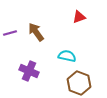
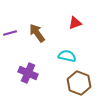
red triangle: moved 4 px left, 6 px down
brown arrow: moved 1 px right, 1 px down
purple cross: moved 1 px left, 2 px down
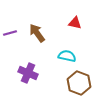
red triangle: rotated 32 degrees clockwise
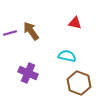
brown arrow: moved 6 px left, 2 px up
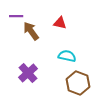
red triangle: moved 15 px left
purple line: moved 6 px right, 17 px up; rotated 16 degrees clockwise
purple cross: rotated 24 degrees clockwise
brown hexagon: moved 1 px left
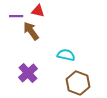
red triangle: moved 22 px left, 12 px up
cyan semicircle: moved 1 px left, 1 px up
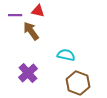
purple line: moved 1 px left, 1 px up
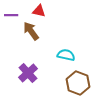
red triangle: moved 1 px right
purple line: moved 4 px left
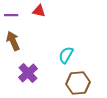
brown arrow: moved 18 px left, 10 px down; rotated 12 degrees clockwise
cyan semicircle: rotated 72 degrees counterclockwise
brown hexagon: rotated 25 degrees counterclockwise
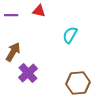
brown arrow: moved 11 px down; rotated 54 degrees clockwise
cyan semicircle: moved 4 px right, 20 px up
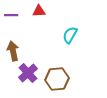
red triangle: rotated 16 degrees counterclockwise
brown arrow: moved 1 px up; rotated 42 degrees counterclockwise
brown hexagon: moved 21 px left, 4 px up
